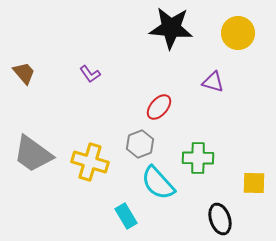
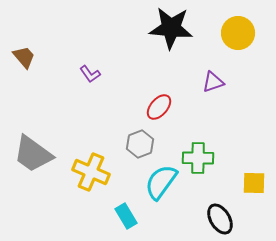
brown trapezoid: moved 16 px up
purple triangle: rotated 35 degrees counterclockwise
yellow cross: moved 1 px right, 10 px down; rotated 6 degrees clockwise
cyan semicircle: moved 3 px right, 1 px up; rotated 78 degrees clockwise
black ellipse: rotated 12 degrees counterclockwise
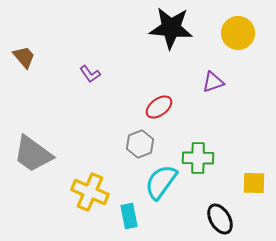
red ellipse: rotated 12 degrees clockwise
yellow cross: moved 1 px left, 20 px down
cyan rectangle: moved 3 px right; rotated 20 degrees clockwise
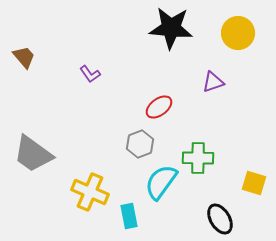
yellow square: rotated 15 degrees clockwise
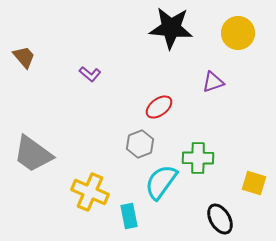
purple L-shape: rotated 15 degrees counterclockwise
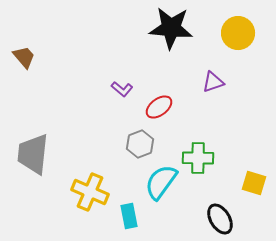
purple L-shape: moved 32 px right, 15 px down
gray trapezoid: rotated 60 degrees clockwise
